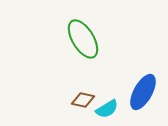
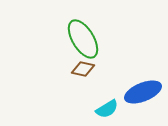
blue ellipse: rotated 39 degrees clockwise
brown diamond: moved 31 px up
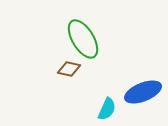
brown diamond: moved 14 px left
cyan semicircle: rotated 35 degrees counterclockwise
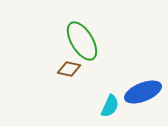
green ellipse: moved 1 px left, 2 px down
cyan semicircle: moved 3 px right, 3 px up
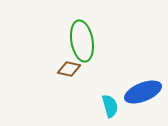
green ellipse: rotated 21 degrees clockwise
cyan semicircle: rotated 40 degrees counterclockwise
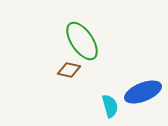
green ellipse: rotated 24 degrees counterclockwise
brown diamond: moved 1 px down
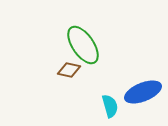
green ellipse: moved 1 px right, 4 px down
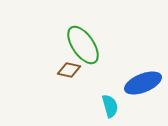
blue ellipse: moved 9 px up
